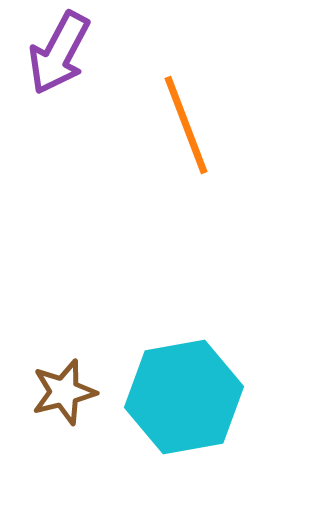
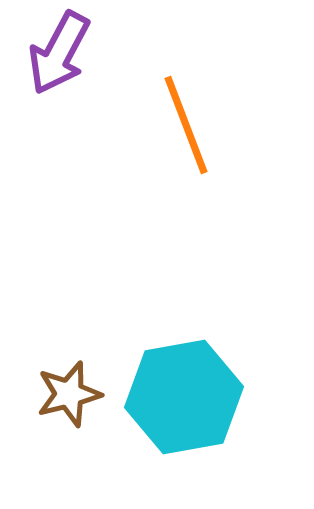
brown star: moved 5 px right, 2 px down
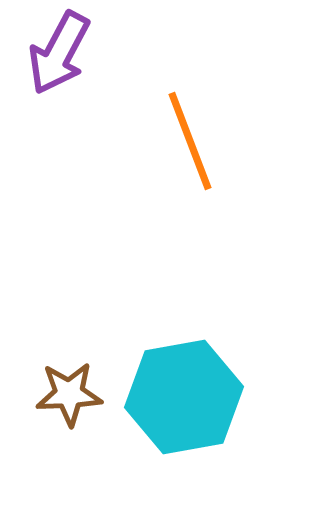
orange line: moved 4 px right, 16 px down
brown star: rotated 12 degrees clockwise
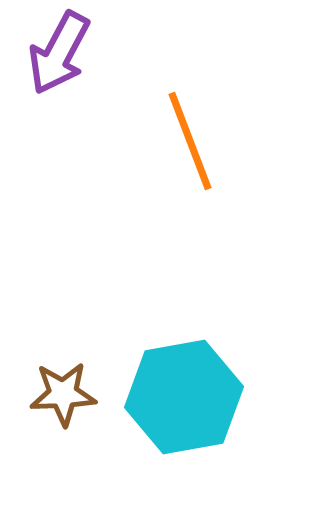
brown star: moved 6 px left
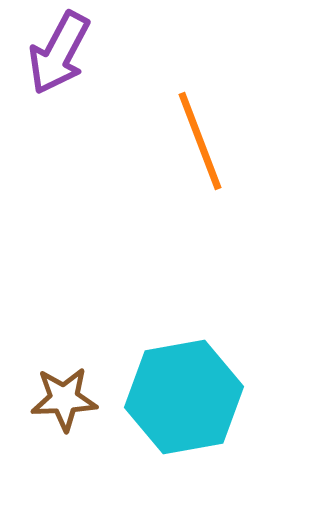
orange line: moved 10 px right
brown star: moved 1 px right, 5 px down
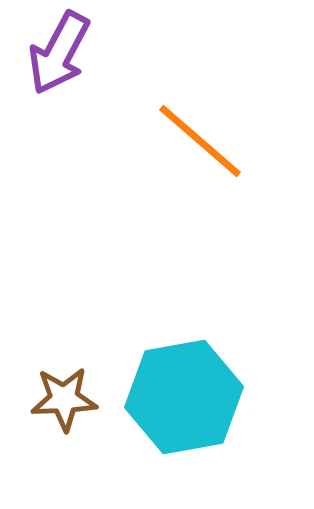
orange line: rotated 28 degrees counterclockwise
